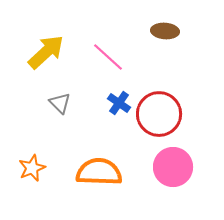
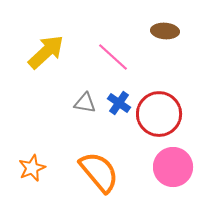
pink line: moved 5 px right
gray triangle: moved 25 px right; rotated 35 degrees counterclockwise
orange semicircle: rotated 48 degrees clockwise
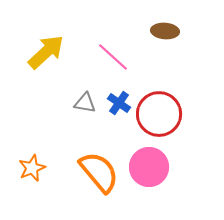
pink circle: moved 24 px left
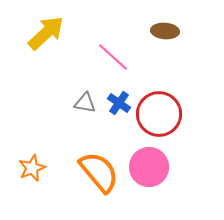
yellow arrow: moved 19 px up
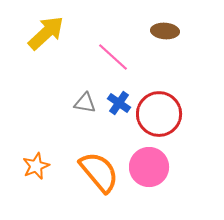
orange star: moved 4 px right, 2 px up
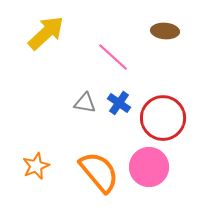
red circle: moved 4 px right, 4 px down
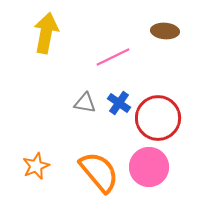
yellow arrow: rotated 36 degrees counterclockwise
pink line: rotated 68 degrees counterclockwise
red circle: moved 5 px left
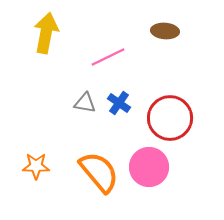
pink line: moved 5 px left
red circle: moved 12 px right
orange star: rotated 24 degrees clockwise
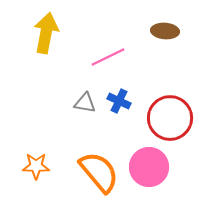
blue cross: moved 2 px up; rotated 10 degrees counterclockwise
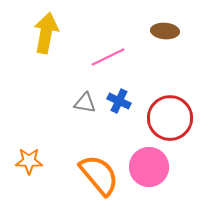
orange star: moved 7 px left, 5 px up
orange semicircle: moved 3 px down
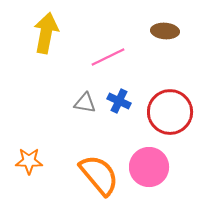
red circle: moved 6 px up
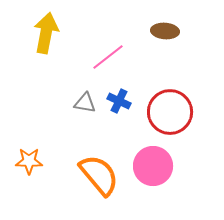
pink line: rotated 12 degrees counterclockwise
pink circle: moved 4 px right, 1 px up
